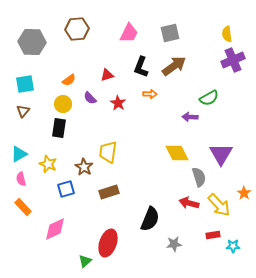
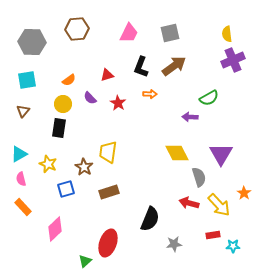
cyan square: moved 2 px right, 4 px up
pink diamond: rotated 20 degrees counterclockwise
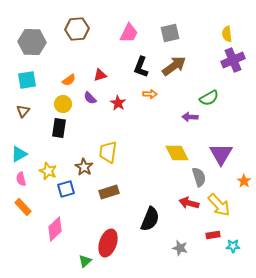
red triangle: moved 7 px left
yellow star: moved 7 px down
orange star: moved 12 px up
gray star: moved 6 px right, 4 px down; rotated 21 degrees clockwise
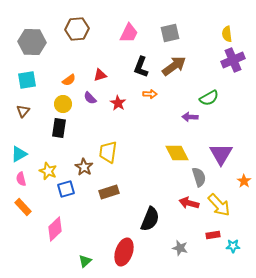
red ellipse: moved 16 px right, 9 px down
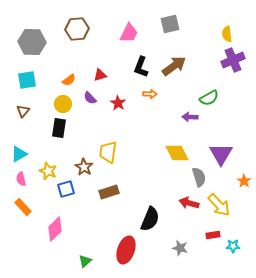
gray square: moved 9 px up
red ellipse: moved 2 px right, 2 px up
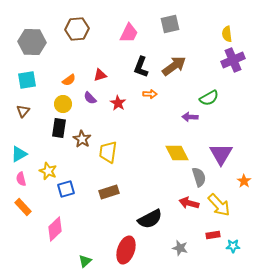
brown star: moved 2 px left, 28 px up
black semicircle: rotated 40 degrees clockwise
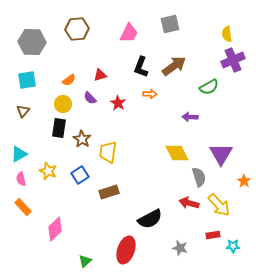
green semicircle: moved 11 px up
blue square: moved 14 px right, 14 px up; rotated 18 degrees counterclockwise
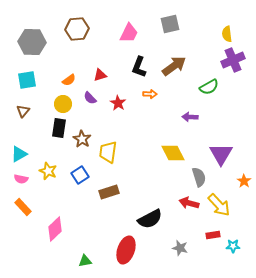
black L-shape: moved 2 px left
yellow diamond: moved 4 px left
pink semicircle: rotated 64 degrees counterclockwise
green triangle: rotated 32 degrees clockwise
